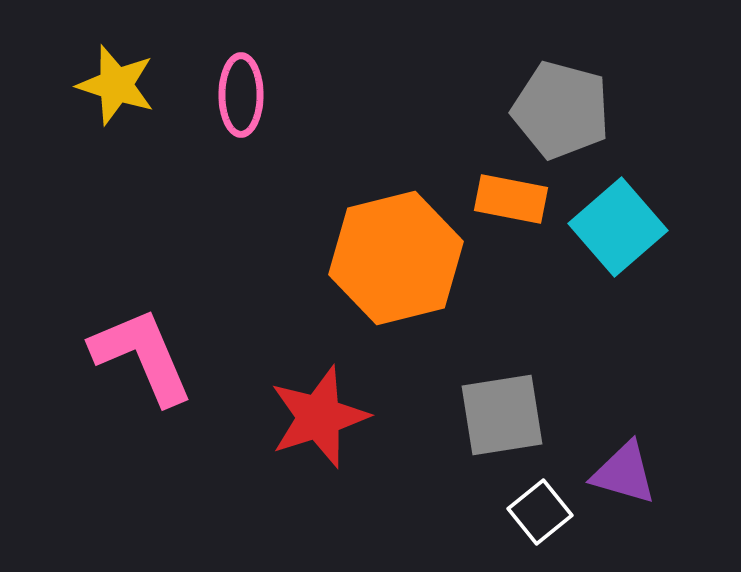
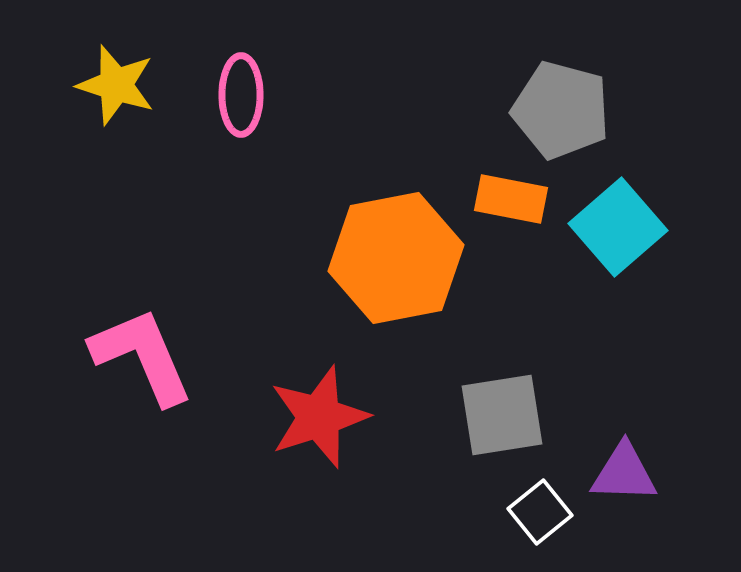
orange hexagon: rotated 3 degrees clockwise
purple triangle: rotated 14 degrees counterclockwise
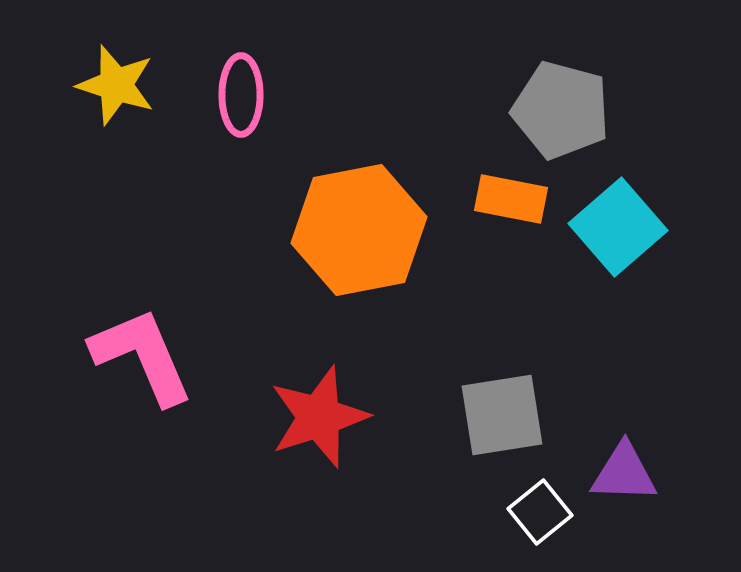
orange hexagon: moved 37 px left, 28 px up
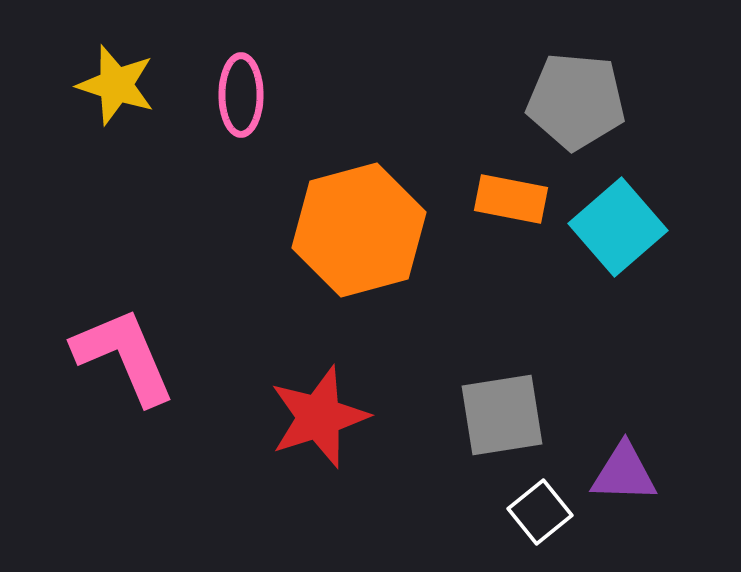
gray pentagon: moved 15 px right, 9 px up; rotated 10 degrees counterclockwise
orange hexagon: rotated 4 degrees counterclockwise
pink L-shape: moved 18 px left
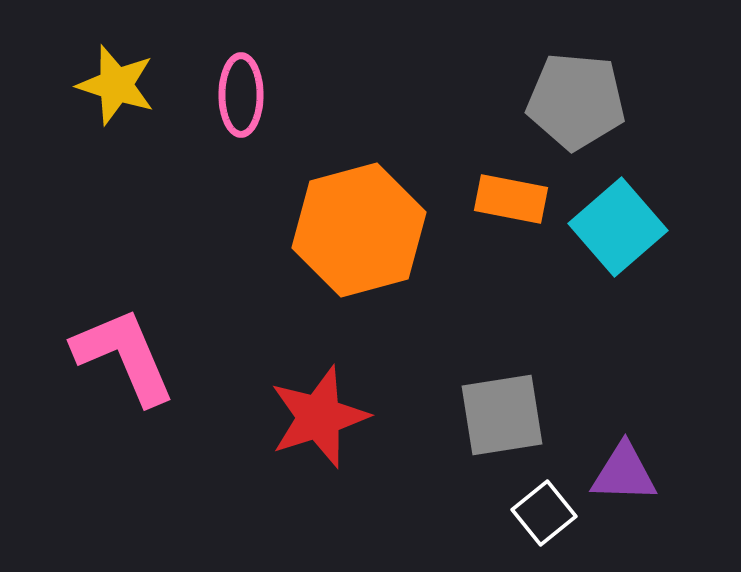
white square: moved 4 px right, 1 px down
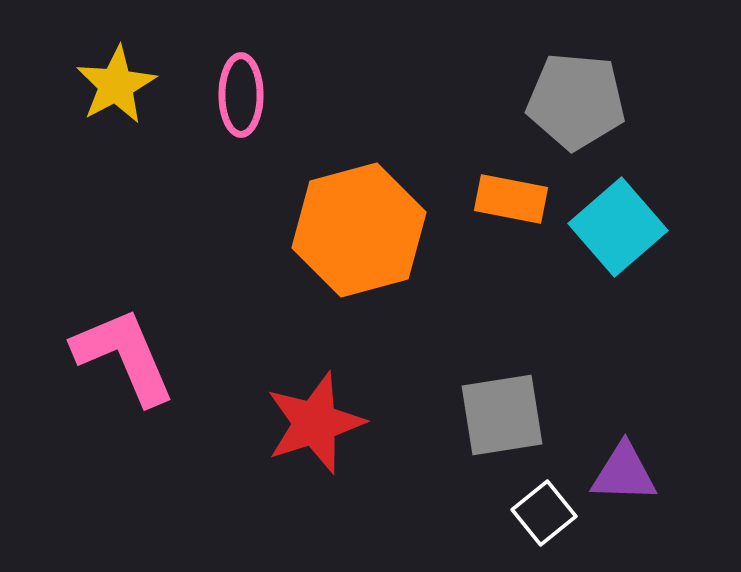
yellow star: rotated 26 degrees clockwise
red star: moved 4 px left, 6 px down
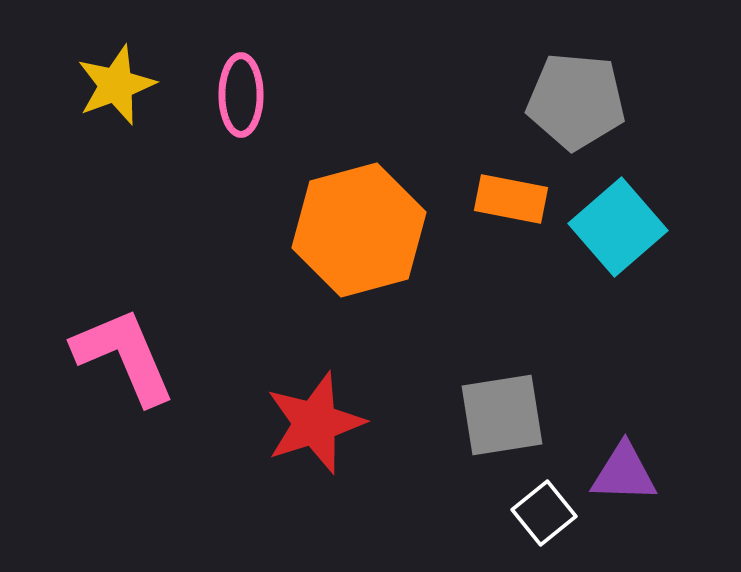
yellow star: rotated 8 degrees clockwise
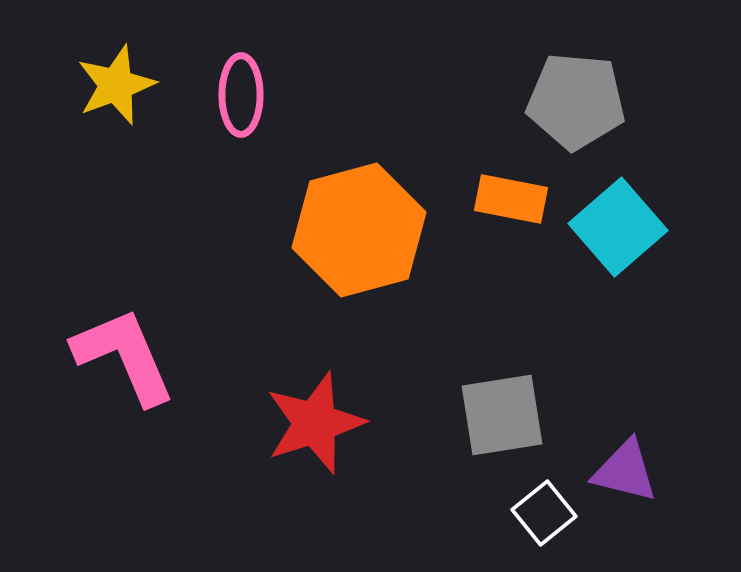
purple triangle: moved 1 px right, 2 px up; rotated 12 degrees clockwise
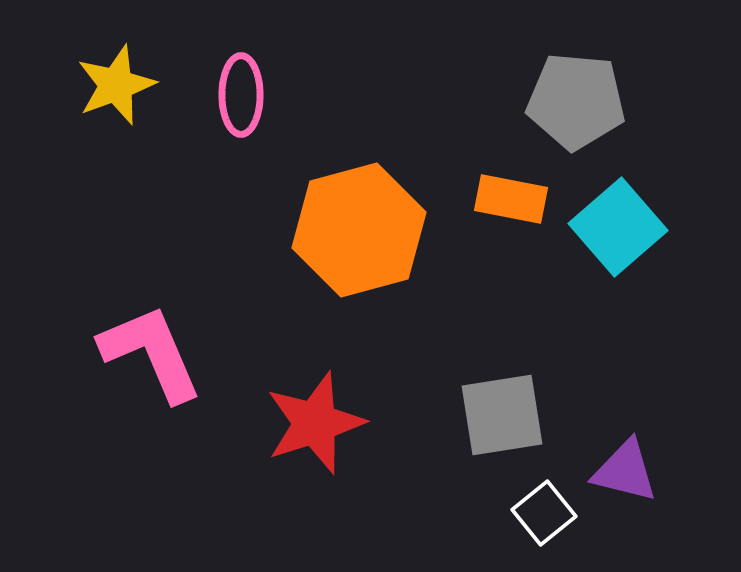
pink L-shape: moved 27 px right, 3 px up
